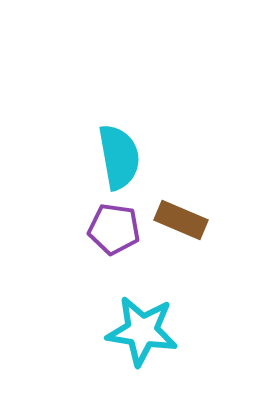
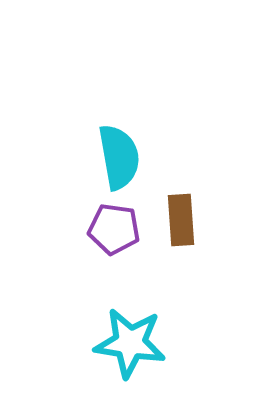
brown rectangle: rotated 63 degrees clockwise
cyan star: moved 12 px left, 12 px down
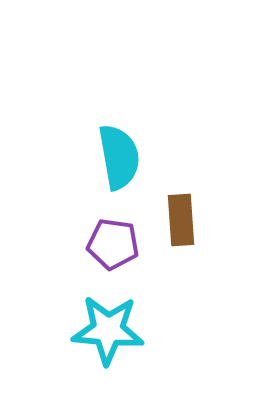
purple pentagon: moved 1 px left, 15 px down
cyan star: moved 22 px left, 13 px up; rotated 4 degrees counterclockwise
